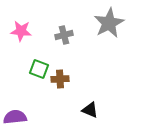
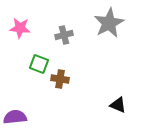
pink star: moved 1 px left, 3 px up
green square: moved 5 px up
brown cross: rotated 12 degrees clockwise
black triangle: moved 28 px right, 5 px up
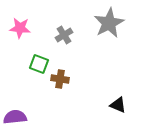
gray cross: rotated 18 degrees counterclockwise
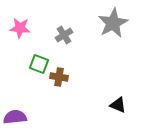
gray star: moved 4 px right
brown cross: moved 1 px left, 2 px up
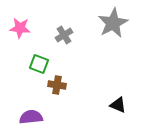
brown cross: moved 2 px left, 8 px down
purple semicircle: moved 16 px right
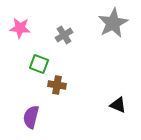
purple semicircle: rotated 70 degrees counterclockwise
